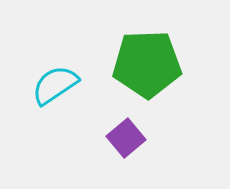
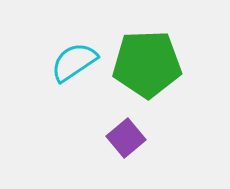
cyan semicircle: moved 19 px right, 23 px up
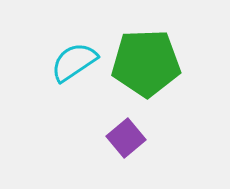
green pentagon: moved 1 px left, 1 px up
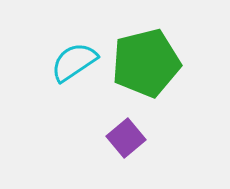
green pentagon: rotated 12 degrees counterclockwise
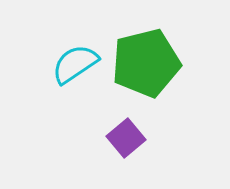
cyan semicircle: moved 1 px right, 2 px down
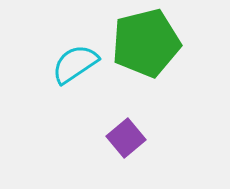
green pentagon: moved 20 px up
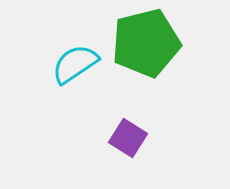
purple square: moved 2 px right; rotated 18 degrees counterclockwise
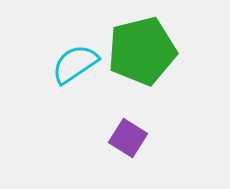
green pentagon: moved 4 px left, 8 px down
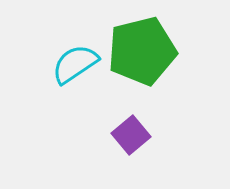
purple square: moved 3 px right, 3 px up; rotated 18 degrees clockwise
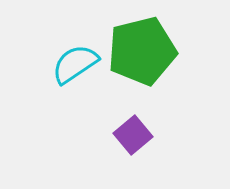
purple square: moved 2 px right
